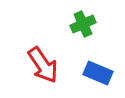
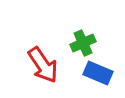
green cross: moved 19 px down
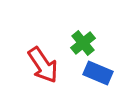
green cross: rotated 15 degrees counterclockwise
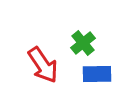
blue rectangle: moved 1 px left, 1 px down; rotated 24 degrees counterclockwise
